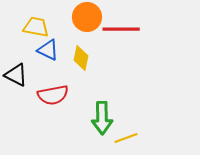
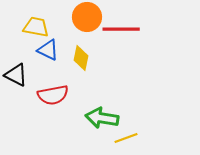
green arrow: rotated 100 degrees clockwise
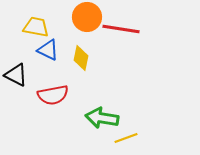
red line: rotated 9 degrees clockwise
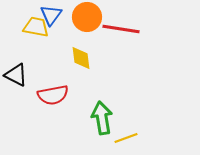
blue triangle: moved 3 px right, 35 px up; rotated 40 degrees clockwise
yellow diamond: rotated 20 degrees counterclockwise
green arrow: rotated 72 degrees clockwise
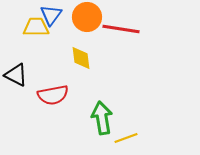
yellow trapezoid: rotated 12 degrees counterclockwise
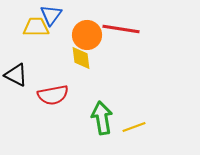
orange circle: moved 18 px down
yellow line: moved 8 px right, 11 px up
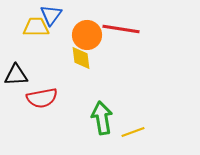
black triangle: rotated 30 degrees counterclockwise
red semicircle: moved 11 px left, 3 px down
yellow line: moved 1 px left, 5 px down
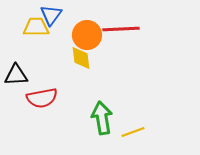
red line: rotated 12 degrees counterclockwise
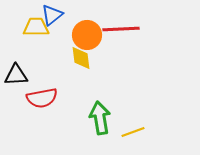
blue triangle: moved 1 px right; rotated 15 degrees clockwise
green arrow: moved 2 px left
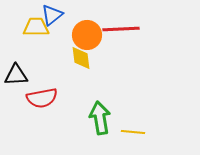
yellow line: rotated 25 degrees clockwise
